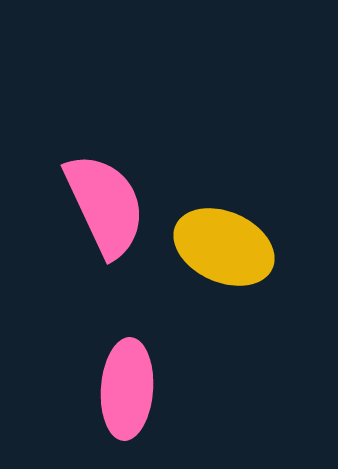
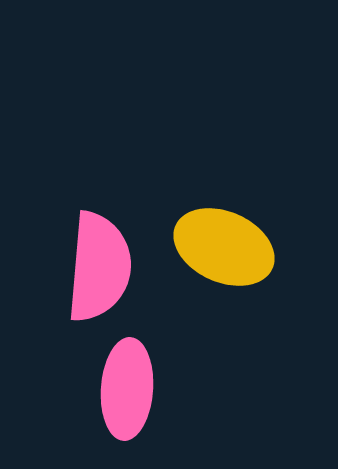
pink semicircle: moved 6 px left, 62 px down; rotated 30 degrees clockwise
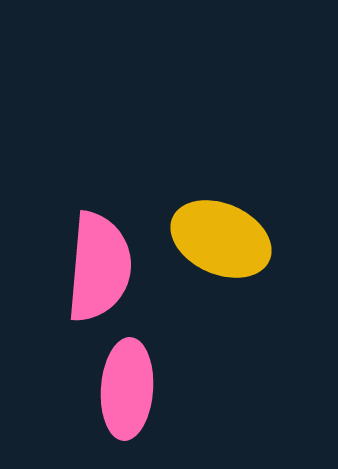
yellow ellipse: moved 3 px left, 8 px up
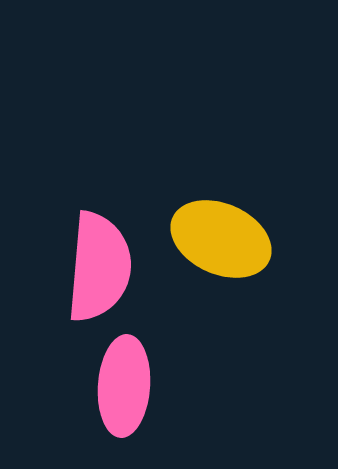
pink ellipse: moved 3 px left, 3 px up
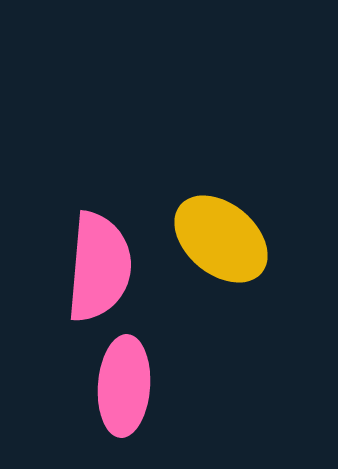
yellow ellipse: rotated 16 degrees clockwise
